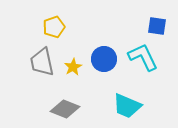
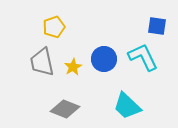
cyan trapezoid: rotated 20 degrees clockwise
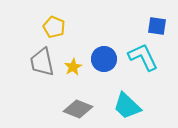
yellow pentagon: rotated 30 degrees counterclockwise
gray diamond: moved 13 px right
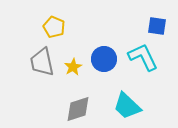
gray diamond: rotated 40 degrees counterclockwise
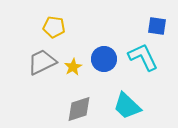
yellow pentagon: rotated 15 degrees counterclockwise
gray trapezoid: rotated 76 degrees clockwise
gray diamond: moved 1 px right
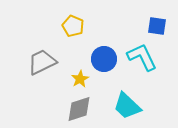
yellow pentagon: moved 19 px right, 1 px up; rotated 15 degrees clockwise
cyan L-shape: moved 1 px left
yellow star: moved 7 px right, 12 px down
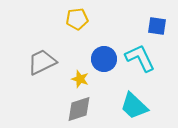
yellow pentagon: moved 4 px right, 7 px up; rotated 30 degrees counterclockwise
cyan L-shape: moved 2 px left, 1 px down
yellow star: rotated 24 degrees counterclockwise
cyan trapezoid: moved 7 px right
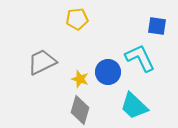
blue circle: moved 4 px right, 13 px down
gray diamond: moved 1 px right, 1 px down; rotated 56 degrees counterclockwise
